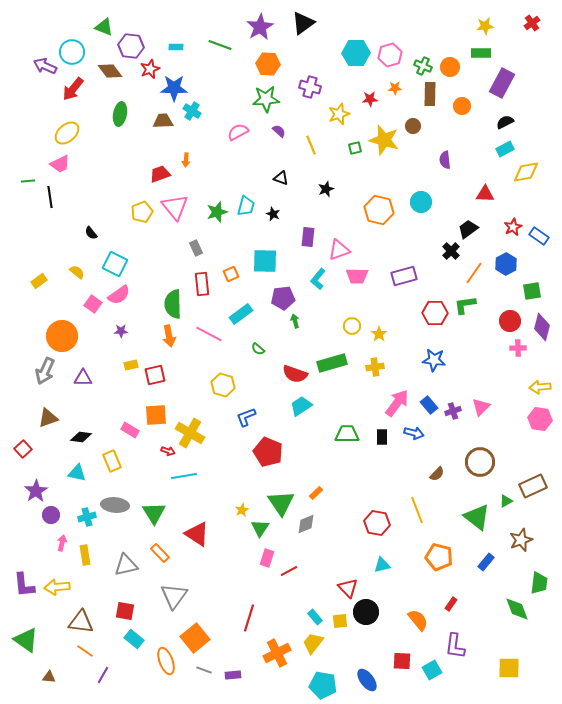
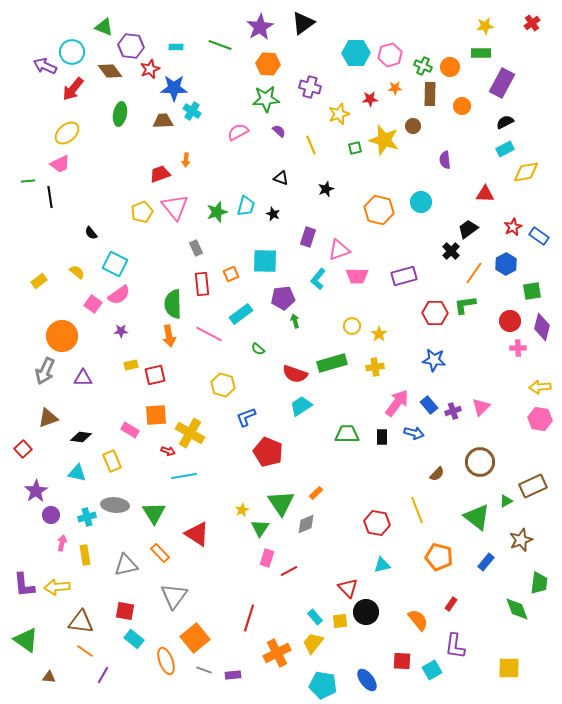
purple rectangle at (308, 237): rotated 12 degrees clockwise
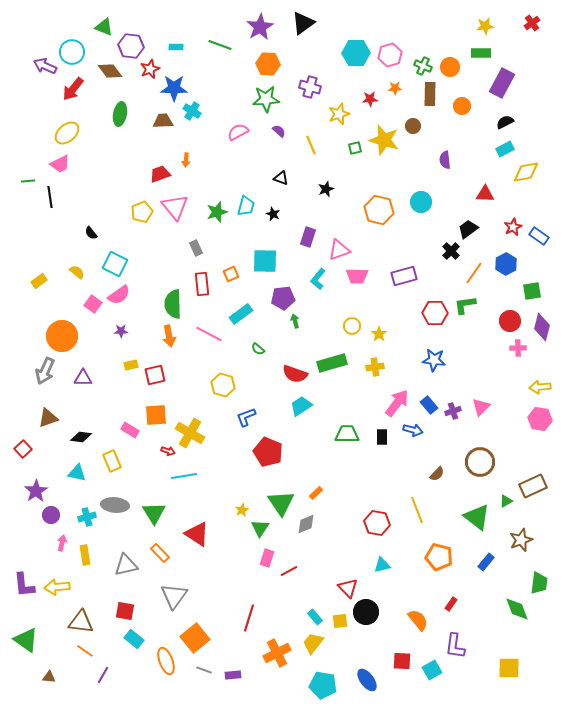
blue arrow at (414, 433): moved 1 px left, 3 px up
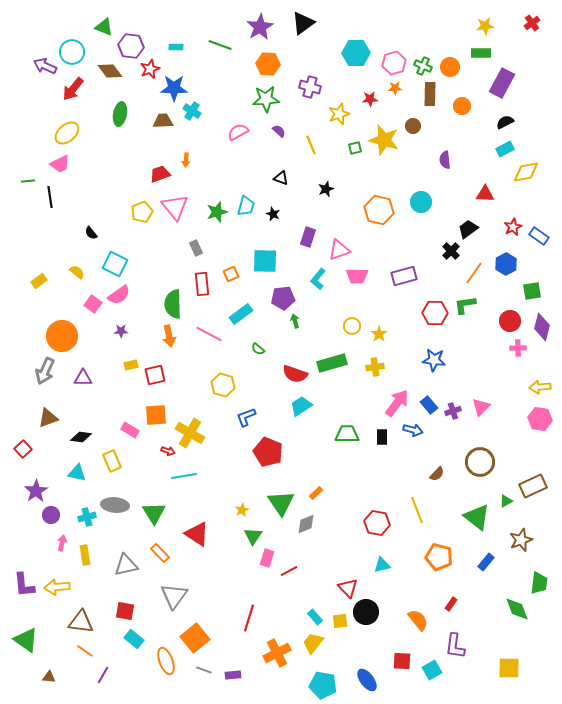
pink hexagon at (390, 55): moved 4 px right, 8 px down
green triangle at (260, 528): moved 7 px left, 8 px down
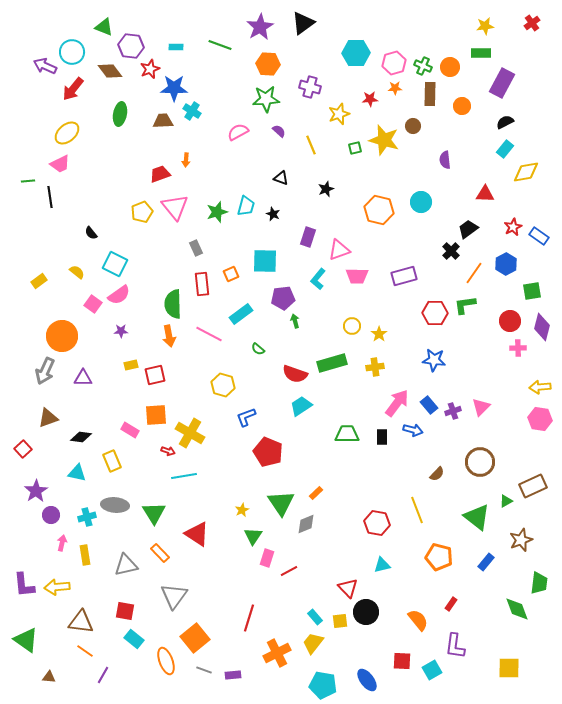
cyan rectangle at (505, 149): rotated 24 degrees counterclockwise
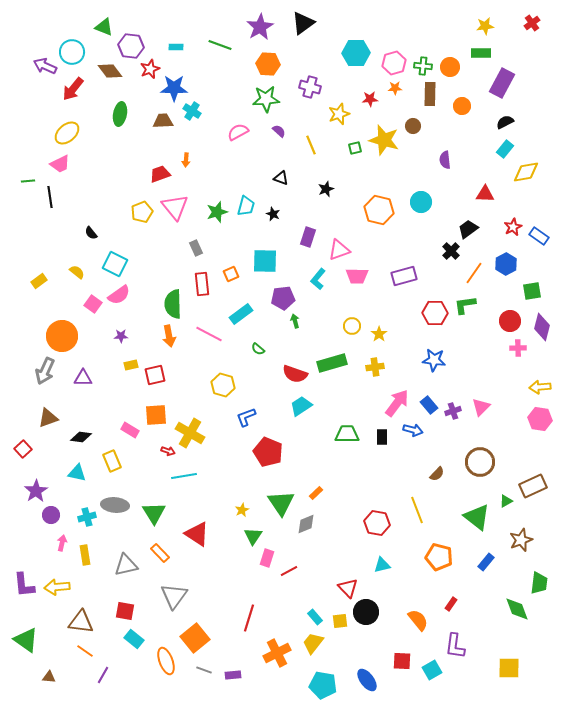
green cross at (423, 66): rotated 18 degrees counterclockwise
purple star at (121, 331): moved 5 px down
